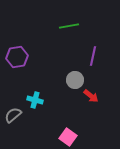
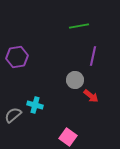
green line: moved 10 px right
cyan cross: moved 5 px down
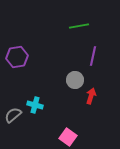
red arrow: rotated 112 degrees counterclockwise
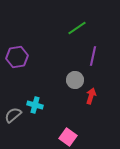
green line: moved 2 px left, 2 px down; rotated 24 degrees counterclockwise
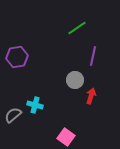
pink square: moved 2 px left
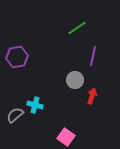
red arrow: moved 1 px right
gray semicircle: moved 2 px right
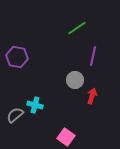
purple hexagon: rotated 20 degrees clockwise
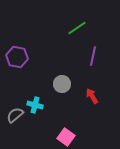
gray circle: moved 13 px left, 4 px down
red arrow: rotated 49 degrees counterclockwise
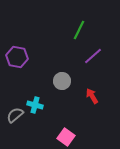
green line: moved 2 px right, 2 px down; rotated 30 degrees counterclockwise
purple line: rotated 36 degrees clockwise
gray circle: moved 3 px up
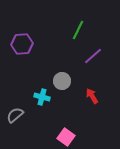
green line: moved 1 px left
purple hexagon: moved 5 px right, 13 px up; rotated 15 degrees counterclockwise
cyan cross: moved 7 px right, 8 px up
